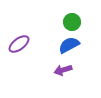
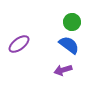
blue semicircle: rotated 65 degrees clockwise
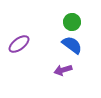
blue semicircle: moved 3 px right
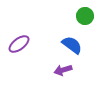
green circle: moved 13 px right, 6 px up
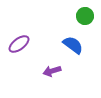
blue semicircle: moved 1 px right
purple arrow: moved 11 px left, 1 px down
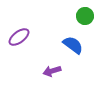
purple ellipse: moved 7 px up
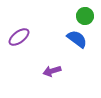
blue semicircle: moved 4 px right, 6 px up
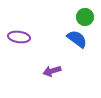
green circle: moved 1 px down
purple ellipse: rotated 45 degrees clockwise
